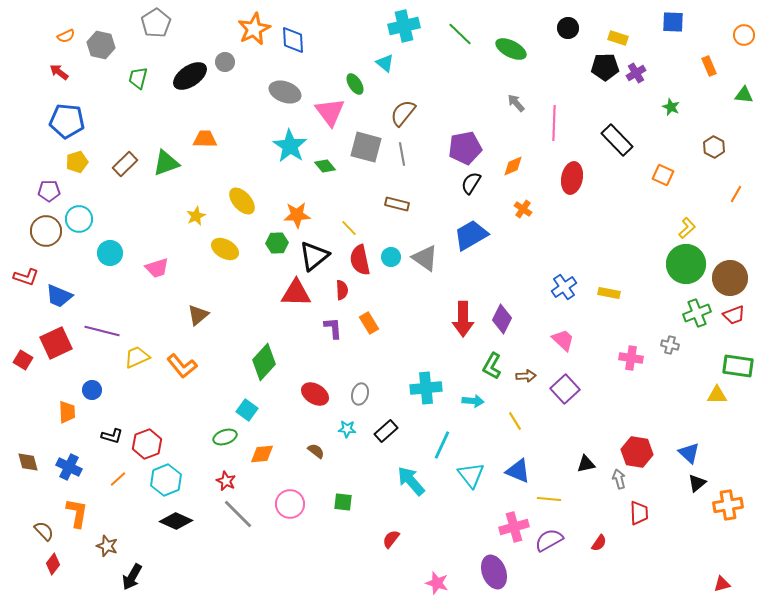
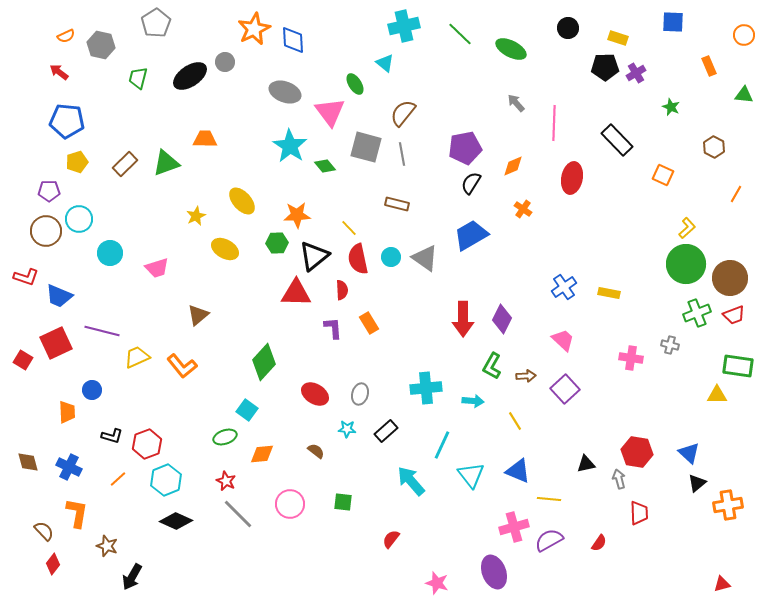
red semicircle at (360, 260): moved 2 px left, 1 px up
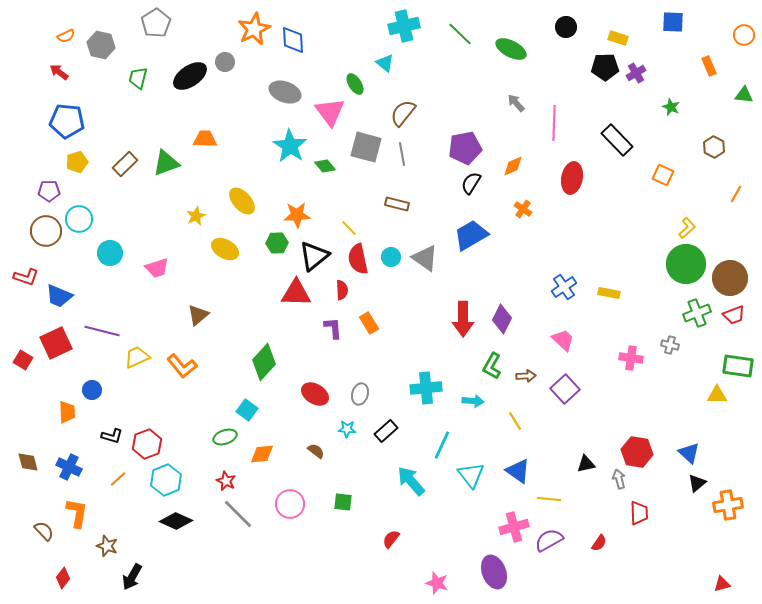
black circle at (568, 28): moved 2 px left, 1 px up
blue triangle at (518, 471): rotated 12 degrees clockwise
red diamond at (53, 564): moved 10 px right, 14 px down
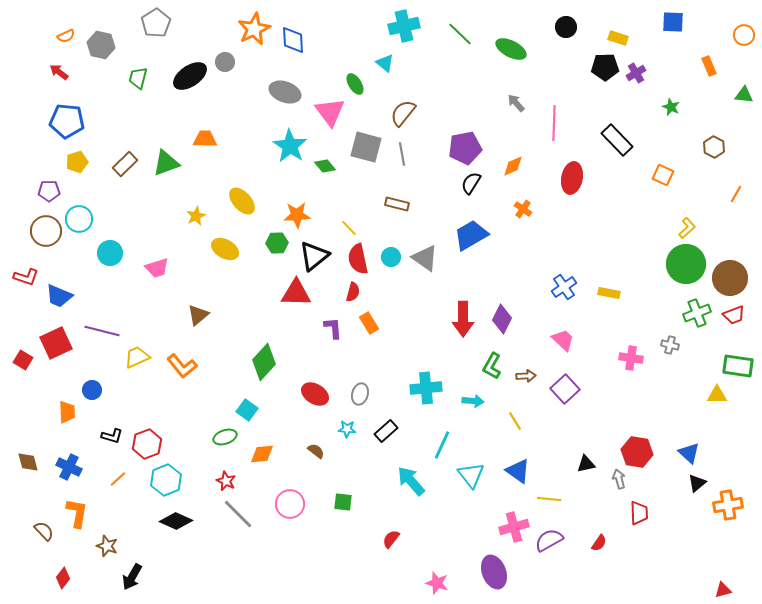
red semicircle at (342, 290): moved 11 px right, 2 px down; rotated 18 degrees clockwise
red triangle at (722, 584): moved 1 px right, 6 px down
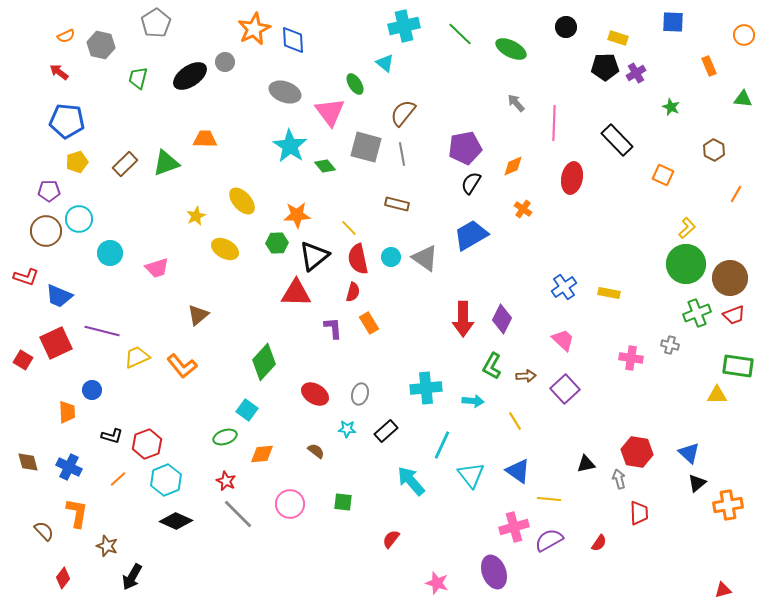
green triangle at (744, 95): moved 1 px left, 4 px down
brown hexagon at (714, 147): moved 3 px down
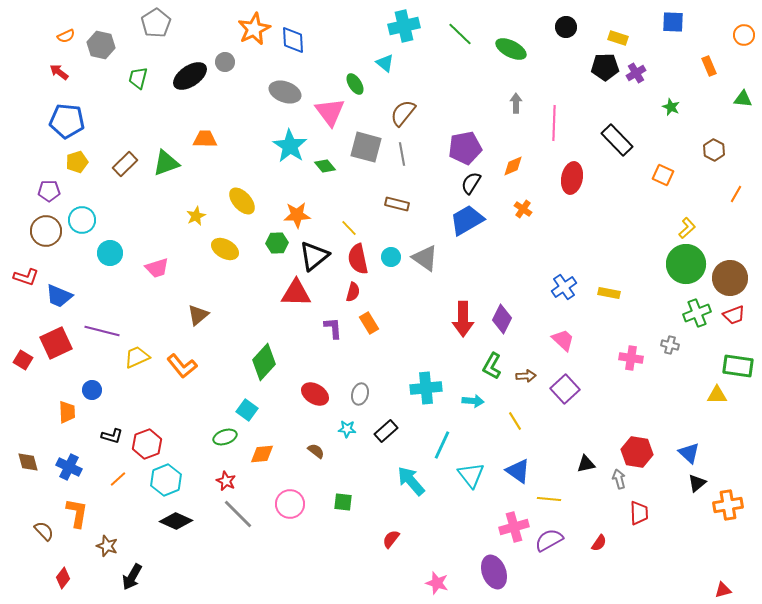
gray arrow at (516, 103): rotated 42 degrees clockwise
cyan circle at (79, 219): moved 3 px right, 1 px down
blue trapezoid at (471, 235): moved 4 px left, 15 px up
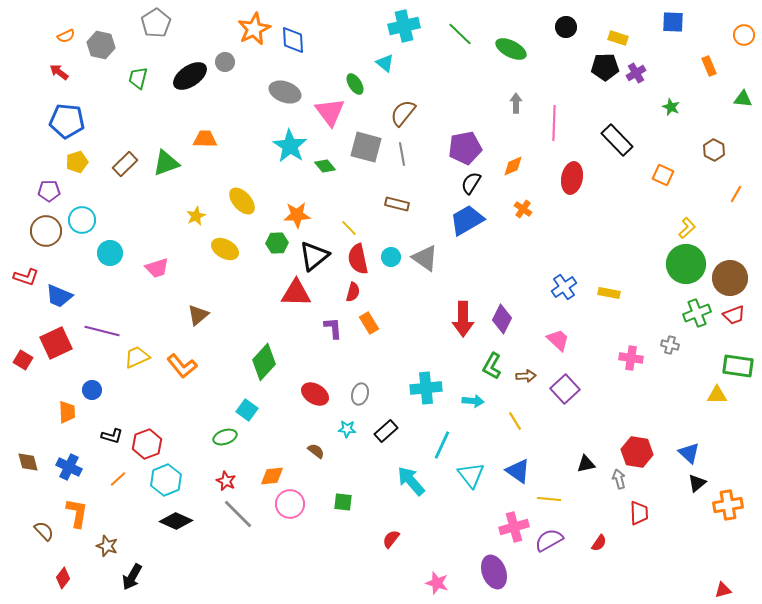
pink trapezoid at (563, 340): moved 5 px left
orange diamond at (262, 454): moved 10 px right, 22 px down
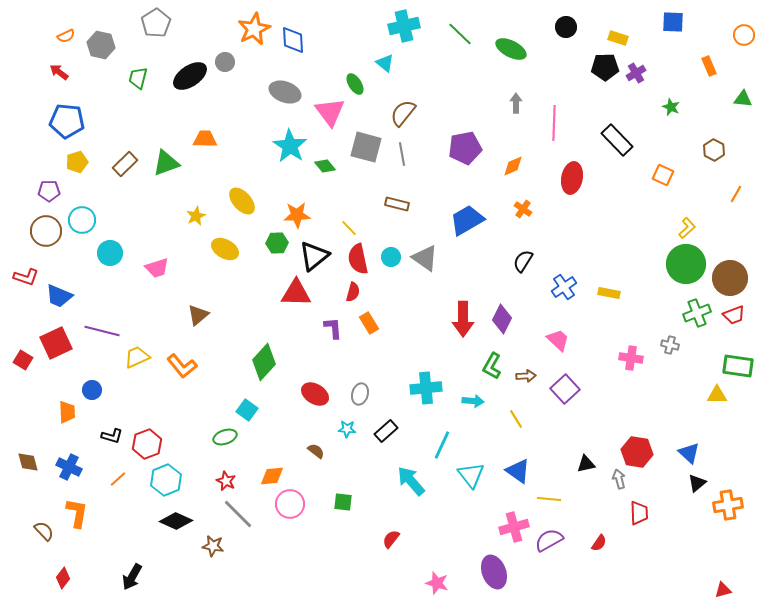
black semicircle at (471, 183): moved 52 px right, 78 px down
yellow line at (515, 421): moved 1 px right, 2 px up
brown star at (107, 546): moved 106 px right; rotated 10 degrees counterclockwise
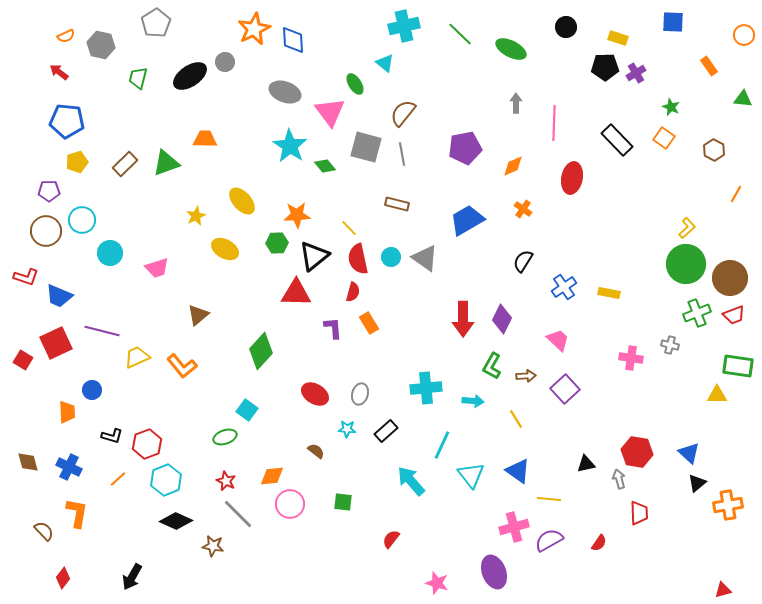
orange rectangle at (709, 66): rotated 12 degrees counterclockwise
orange square at (663, 175): moved 1 px right, 37 px up; rotated 10 degrees clockwise
green diamond at (264, 362): moved 3 px left, 11 px up
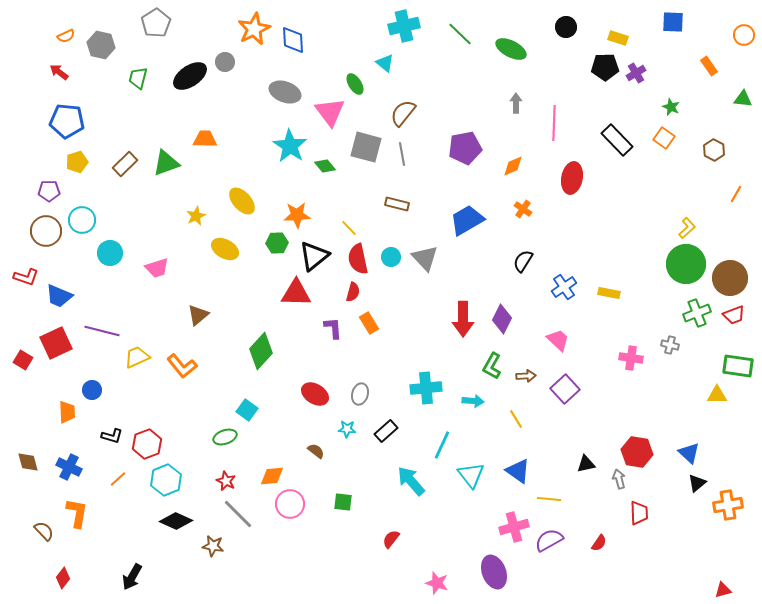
gray triangle at (425, 258): rotated 12 degrees clockwise
